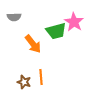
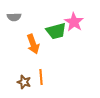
orange arrow: rotated 18 degrees clockwise
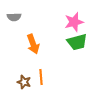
pink star: rotated 24 degrees clockwise
green trapezoid: moved 21 px right, 11 px down
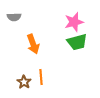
brown star: rotated 16 degrees clockwise
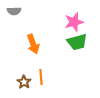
gray semicircle: moved 6 px up
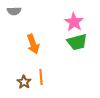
pink star: rotated 24 degrees counterclockwise
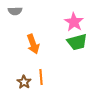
gray semicircle: moved 1 px right
